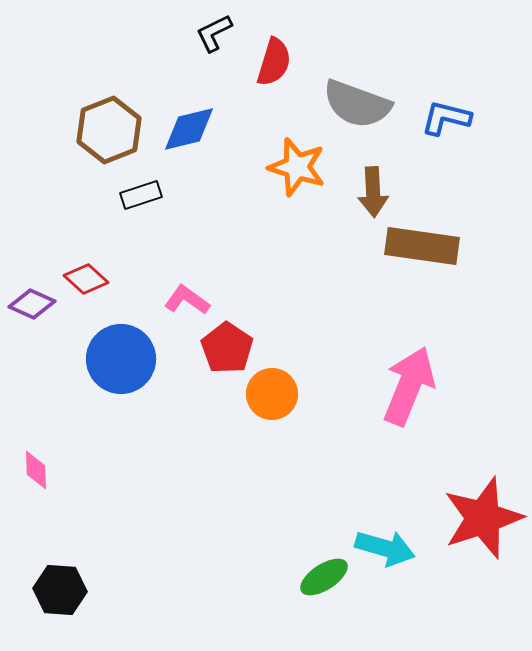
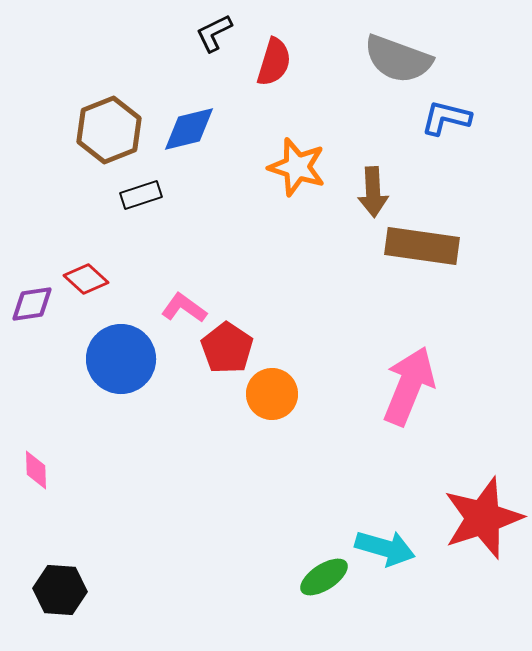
gray semicircle: moved 41 px right, 45 px up
pink L-shape: moved 3 px left, 8 px down
purple diamond: rotated 33 degrees counterclockwise
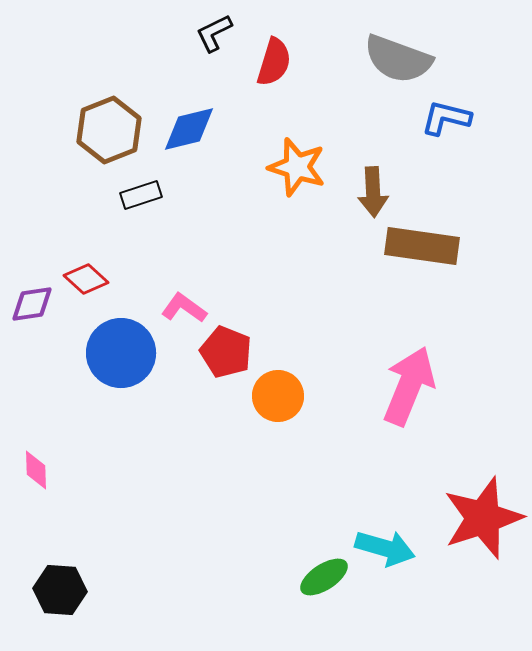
red pentagon: moved 1 px left, 4 px down; rotated 12 degrees counterclockwise
blue circle: moved 6 px up
orange circle: moved 6 px right, 2 px down
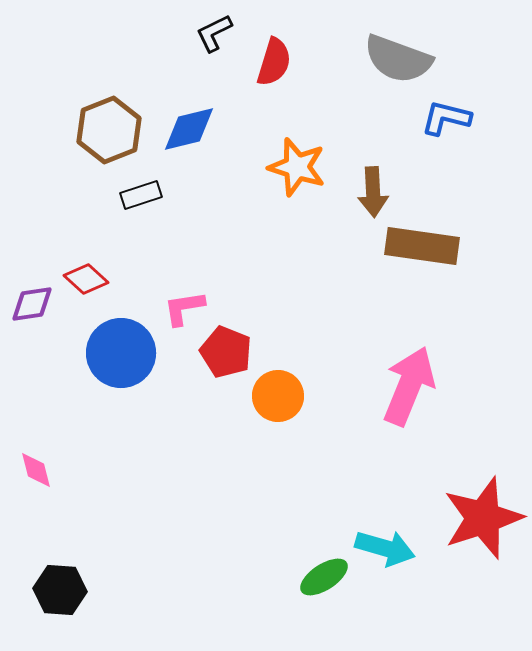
pink L-shape: rotated 45 degrees counterclockwise
pink diamond: rotated 12 degrees counterclockwise
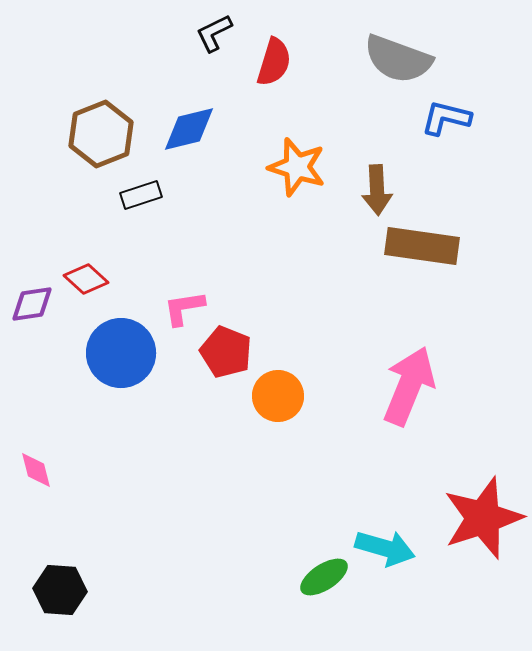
brown hexagon: moved 8 px left, 4 px down
brown arrow: moved 4 px right, 2 px up
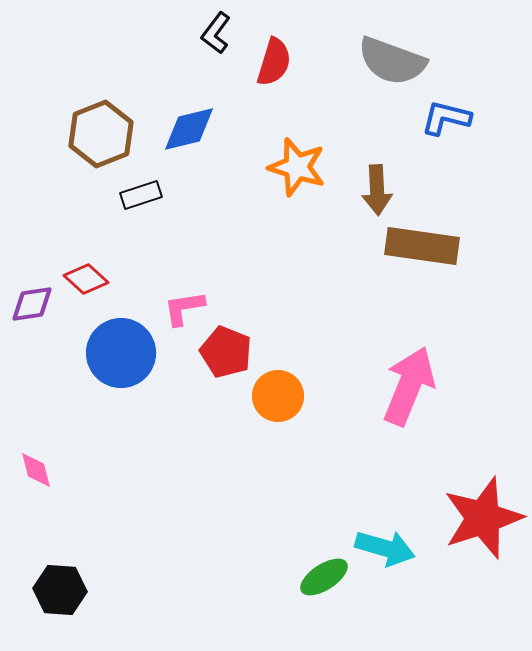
black L-shape: moved 2 px right; rotated 27 degrees counterclockwise
gray semicircle: moved 6 px left, 2 px down
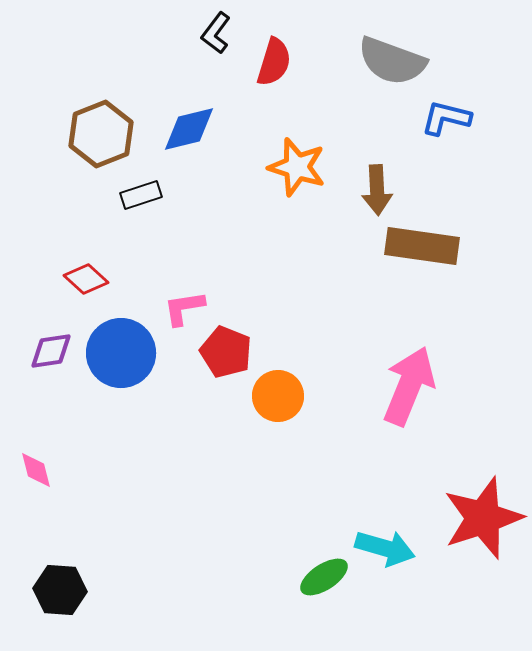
purple diamond: moved 19 px right, 47 px down
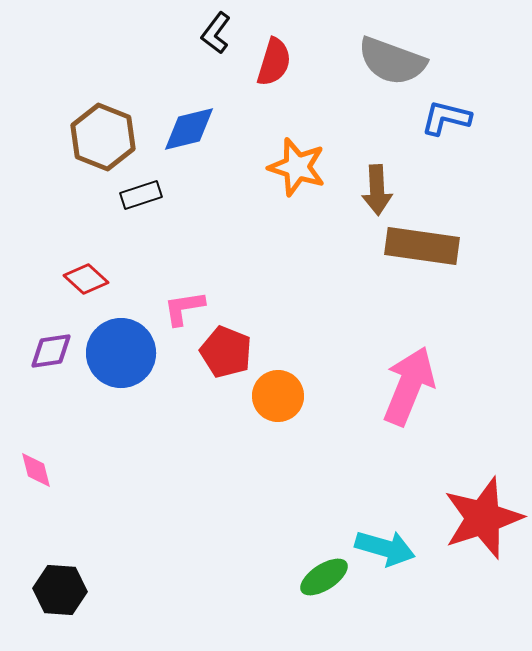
brown hexagon: moved 2 px right, 3 px down; rotated 16 degrees counterclockwise
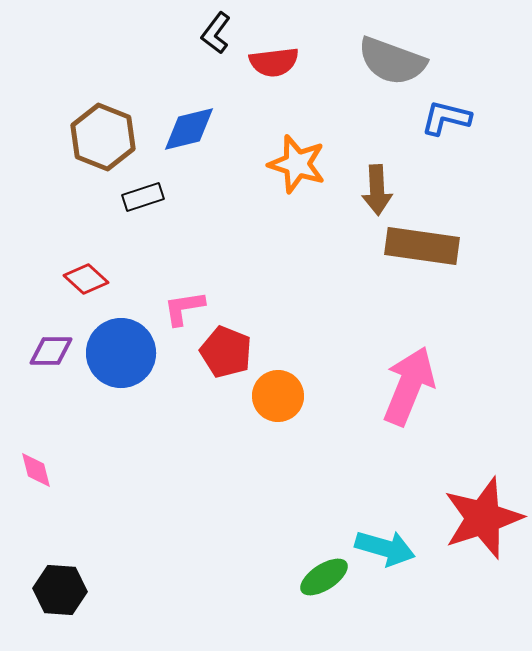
red semicircle: rotated 66 degrees clockwise
orange star: moved 3 px up
black rectangle: moved 2 px right, 2 px down
purple diamond: rotated 9 degrees clockwise
